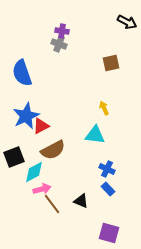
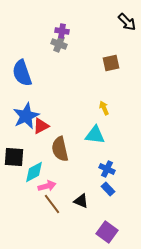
black arrow: rotated 18 degrees clockwise
brown semicircle: moved 7 px right, 1 px up; rotated 105 degrees clockwise
black square: rotated 25 degrees clockwise
pink arrow: moved 5 px right, 3 px up
purple square: moved 2 px left, 1 px up; rotated 20 degrees clockwise
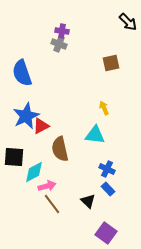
black arrow: moved 1 px right
black triangle: moved 7 px right; rotated 21 degrees clockwise
purple square: moved 1 px left, 1 px down
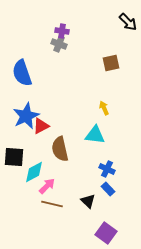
pink arrow: rotated 30 degrees counterclockwise
brown line: rotated 40 degrees counterclockwise
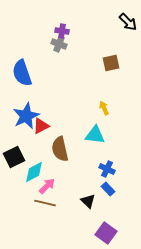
black square: rotated 30 degrees counterclockwise
brown line: moved 7 px left, 1 px up
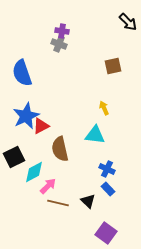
brown square: moved 2 px right, 3 px down
pink arrow: moved 1 px right
brown line: moved 13 px right
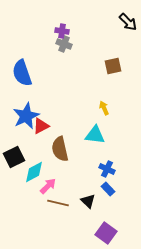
gray cross: moved 5 px right
